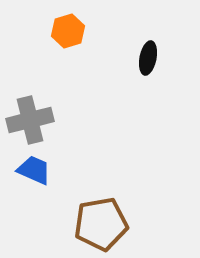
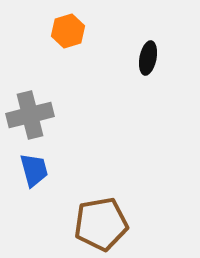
gray cross: moved 5 px up
blue trapezoid: rotated 51 degrees clockwise
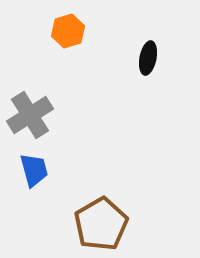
gray cross: rotated 18 degrees counterclockwise
brown pentagon: rotated 20 degrees counterclockwise
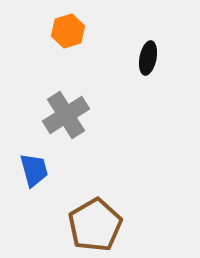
gray cross: moved 36 px right
brown pentagon: moved 6 px left, 1 px down
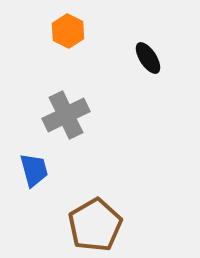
orange hexagon: rotated 16 degrees counterclockwise
black ellipse: rotated 44 degrees counterclockwise
gray cross: rotated 6 degrees clockwise
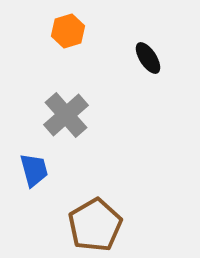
orange hexagon: rotated 16 degrees clockwise
gray cross: rotated 15 degrees counterclockwise
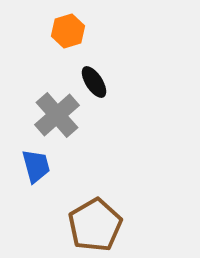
black ellipse: moved 54 px left, 24 px down
gray cross: moved 9 px left
blue trapezoid: moved 2 px right, 4 px up
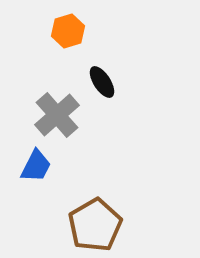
black ellipse: moved 8 px right
blue trapezoid: rotated 42 degrees clockwise
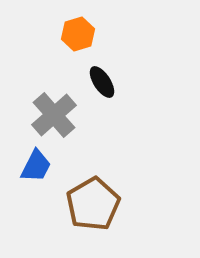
orange hexagon: moved 10 px right, 3 px down
gray cross: moved 3 px left
brown pentagon: moved 2 px left, 21 px up
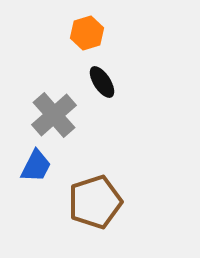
orange hexagon: moved 9 px right, 1 px up
brown pentagon: moved 2 px right, 2 px up; rotated 12 degrees clockwise
